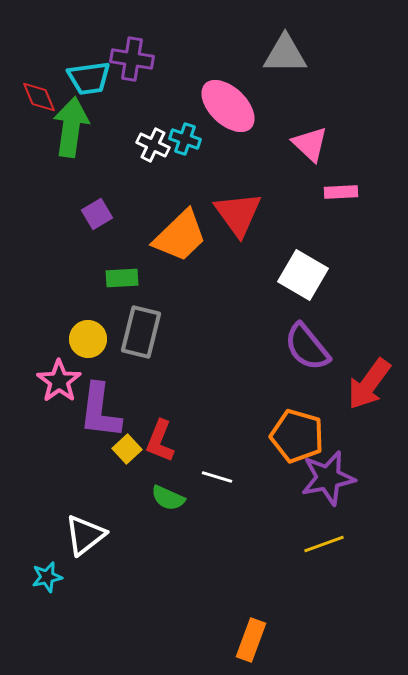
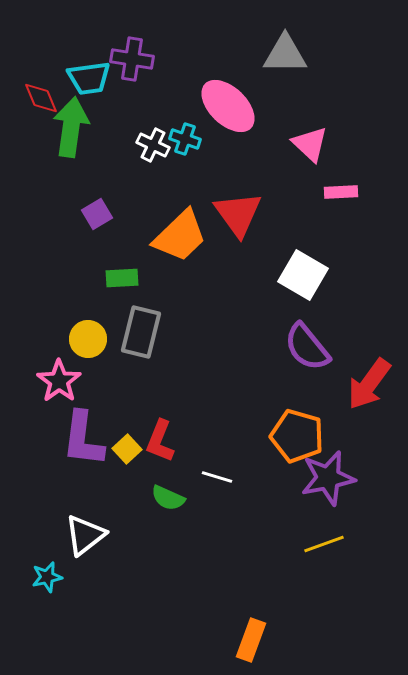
red diamond: moved 2 px right, 1 px down
purple L-shape: moved 17 px left, 28 px down
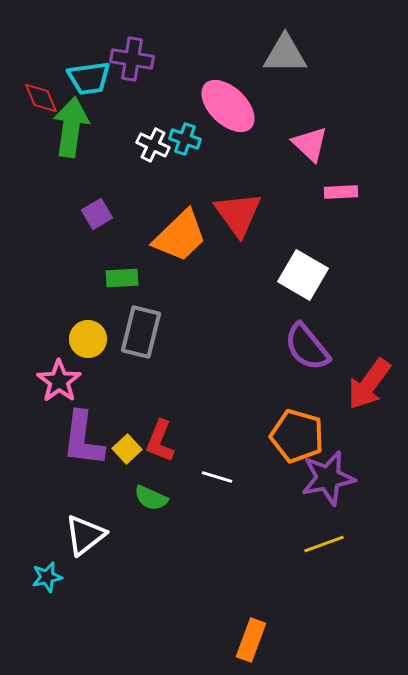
green semicircle: moved 17 px left
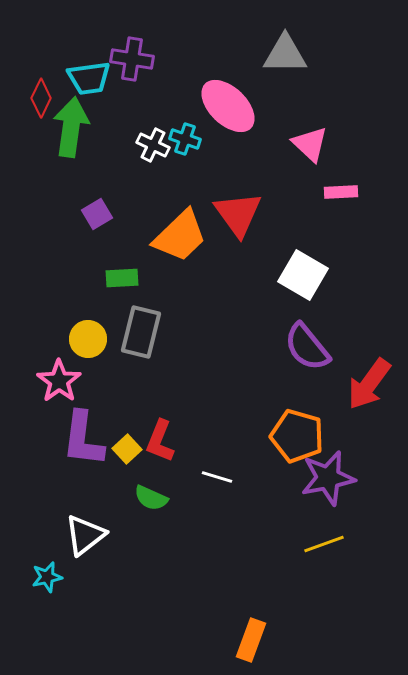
red diamond: rotated 48 degrees clockwise
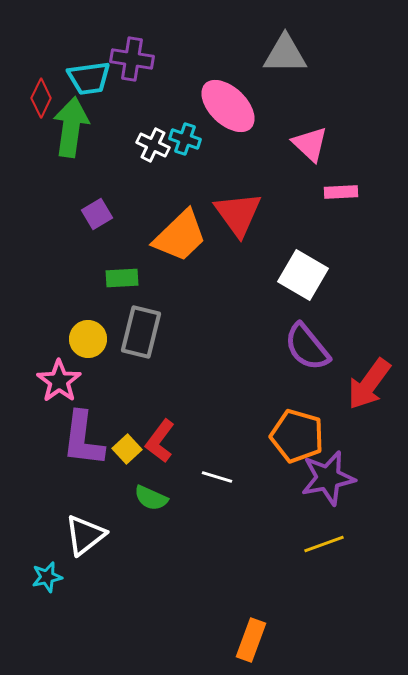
red L-shape: rotated 15 degrees clockwise
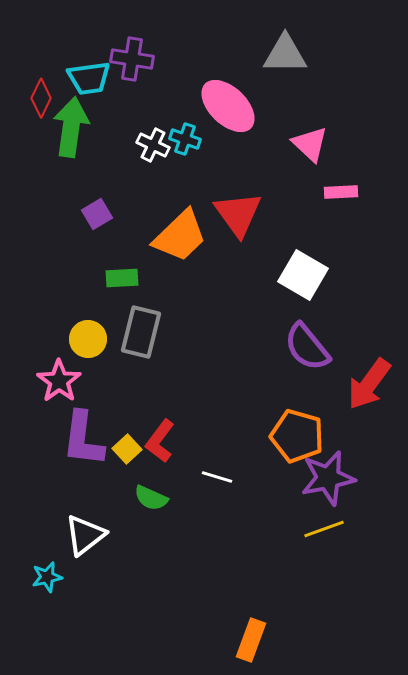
yellow line: moved 15 px up
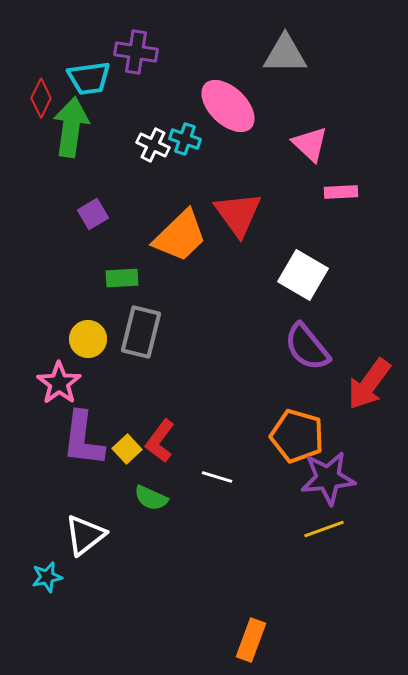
purple cross: moved 4 px right, 7 px up
purple square: moved 4 px left
pink star: moved 2 px down
purple star: rotated 6 degrees clockwise
